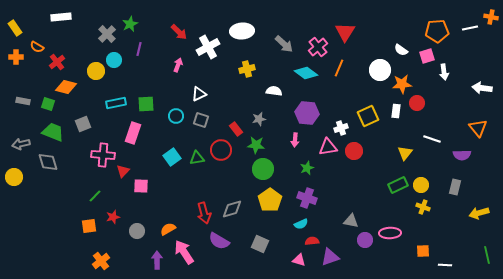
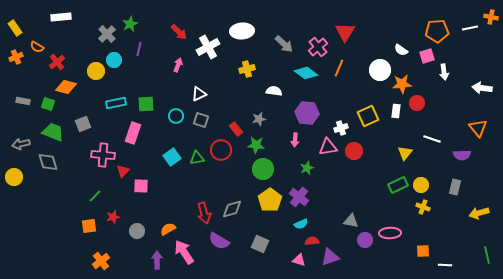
orange cross at (16, 57): rotated 24 degrees counterclockwise
purple cross at (307, 198): moved 8 px left, 1 px up; rotated 18 degrees clockwise
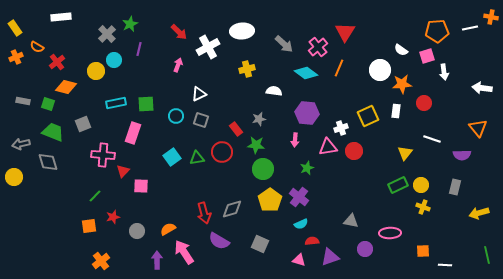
red circle at (417, 103): moved 7 px right
red circle at (221, 150): moved 1 px right, 2 px down
purple circle at (365, 240): moved 9 px down
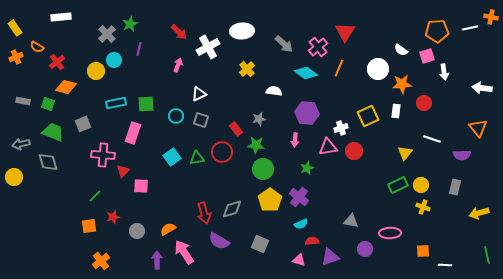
yellow cross at (247, 69): rotated 28 degrees counterclockwise
white circle at (380, 70): moved 2 px left, 1 px up
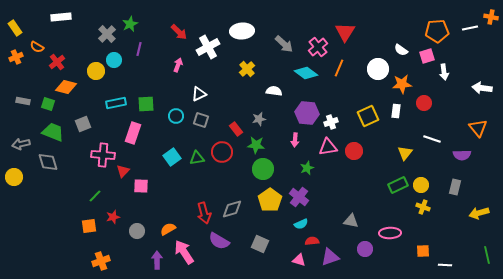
white cross at (341, 128): moved 10 px left, 6 px up
orange cross at (101, 261): rotated 18 degrees clockwise
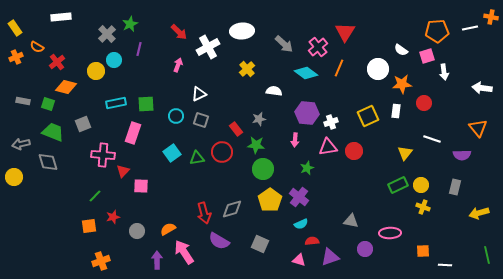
cyan square at (172, 157): moved 4 px up
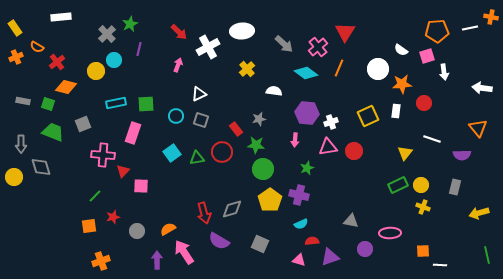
gray arrow at (21, 144): rotated 78 degrees counterclockwise
gray diamond at (48, 162): moved 7 px left, 5 px down
purple cross at (299, 197): moved 2 px up; rotated 24 degrees counterclockwise
white line at (445, 265): moved 5 px left
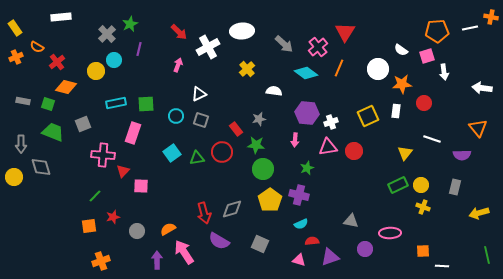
white line at (440, 265): moved 2 px right, 1 px down
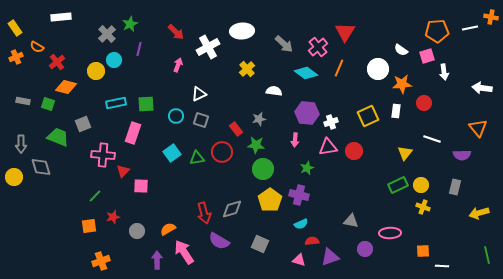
red arrow at (179, 32): moved 3 px left
green trapezoid at (53, 132): moved 5 px right, 5 px down
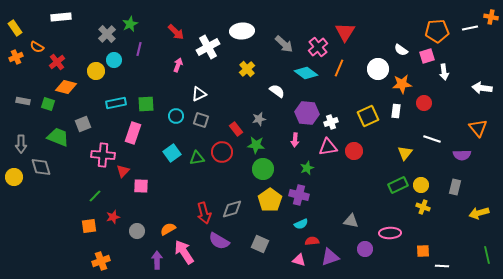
white semicircle at (274, 91): moved 3 px right; rotated 28 degrees clockwise
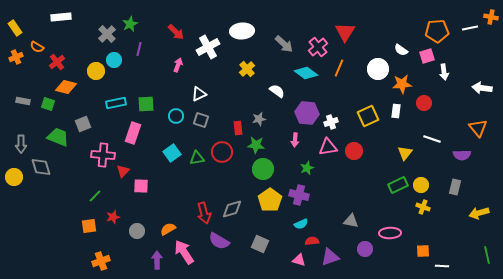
red rectangle at (236, 129): moved 2 px right, 1 px up; rotated 32 degrees clockwise
